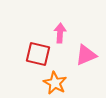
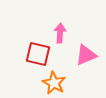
orange star: moved 1 px left
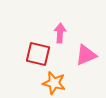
orange star: rotated 15 degrees counterclockwise
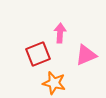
red square: rotated 35 degrees counterclockwise
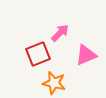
pink arrow: rotated 42 degrees clockwise
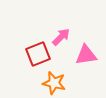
pink arrow: moved 1 px right, 4 px down
pink triangle: rotated 15 degrees clockwise
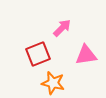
pink arrow: moved 1 px right, 9 px up
orange star: moved 1 px left
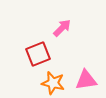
pink triangle: moved 25 px down
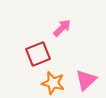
pink triangle: rotated 35 degrees counterclockwise
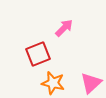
pink arrow: moved 2 px right
pink triangle: moved 5 px right, 3 px down
